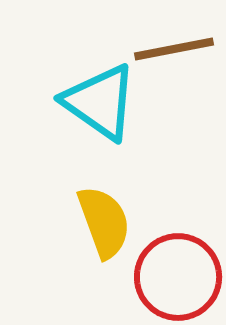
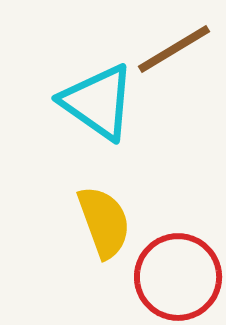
brown line: rotated 20 degrees counterclockwise
cyan triangle: moved 2 px left
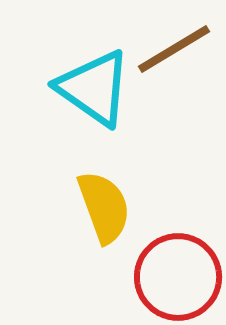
cyan triangle: moved 4 px left, 14 px up
yellow semicircle: moved 15 px up
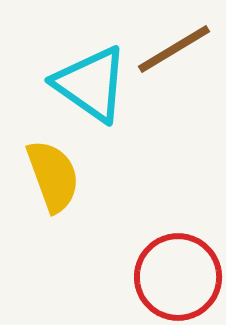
cyan triangle: moved 3 px left, 4 px up
yellow semicircle: moved 51 px left, 31 px up
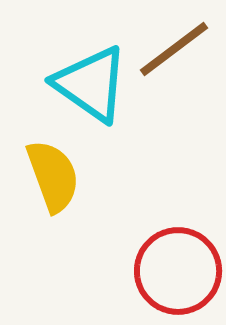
brown line: rotated 6 degrees counterclockwise
red circle: moved 6 px up
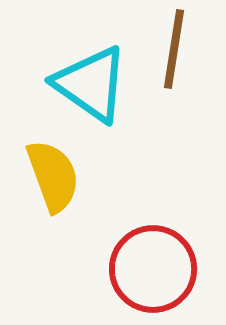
brown line: rotated 44 degrees counterclockwise
red circle: moved 25 px left, 2 px up
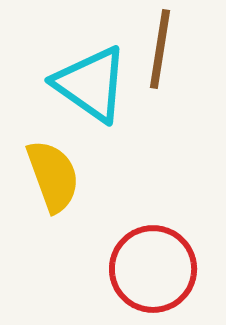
brown line: moved 14 px left
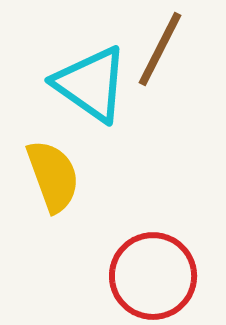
brown line: rotated 18 degrees clockwise
red circle: moved 7 px down
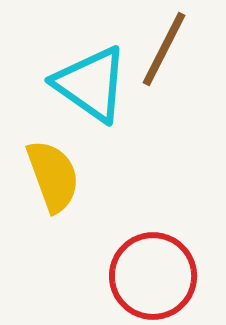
brown line: moved 4 px right
